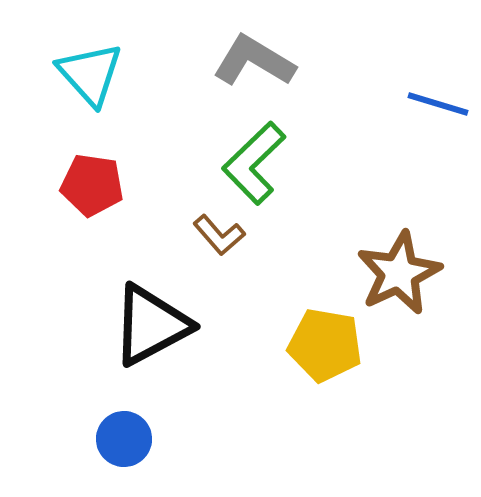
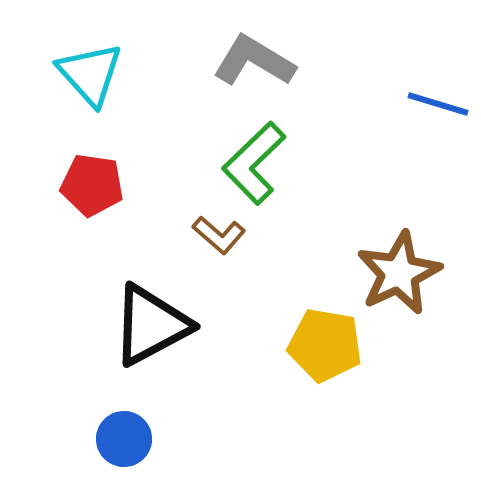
brown L-shape: rotated 8 degrees counterclockwise
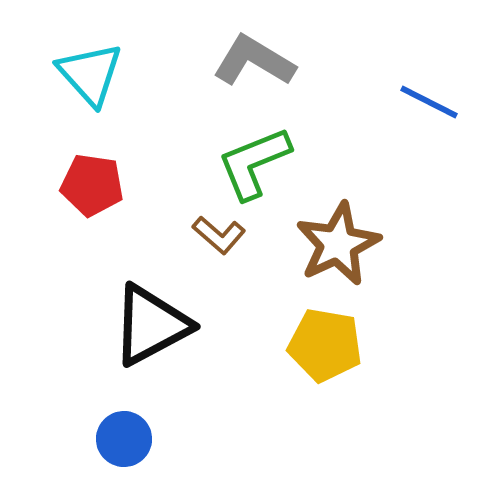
blue line: moved 9 px left, 2 px up; rotated 10 degrees clockwise
green L-shape: rotated 22 degrees clockwise
brown star: moved 61 px left, 29 px up
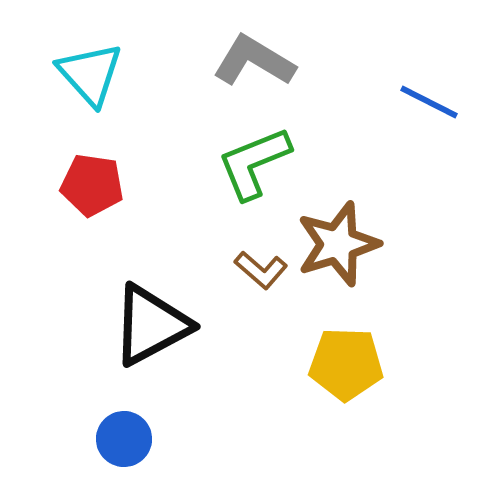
brown L-shape: moved 42 px right, 35 px down
brown star: rotated 8 degrees clockwise
yellow pentagon: moved 21 px right, 19 px down; rotated 8 degrees counterclockwise
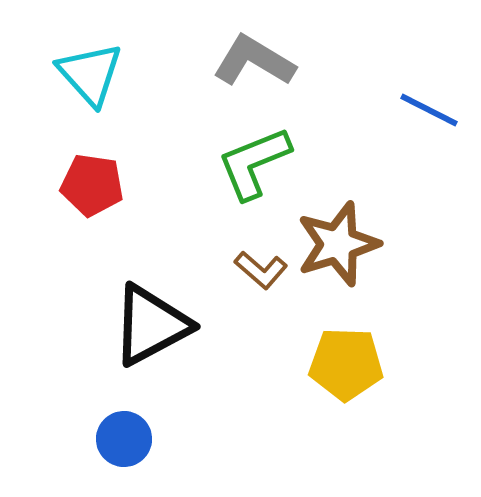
blue line: moved 8 px down
